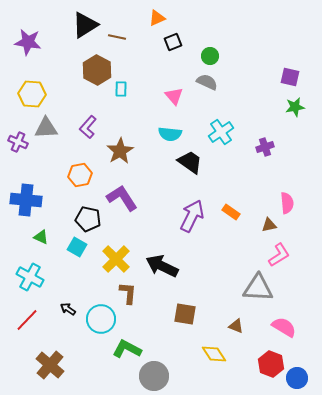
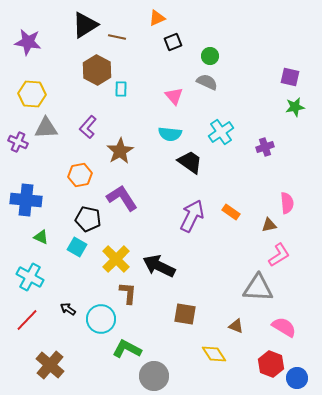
black arrow at (162, 266): moved 3 px left
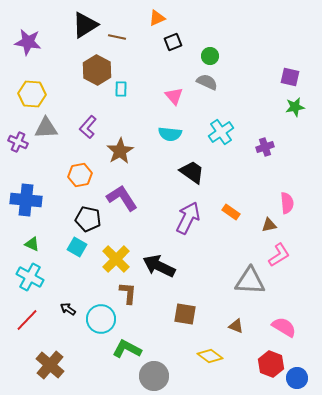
black trapezoid at (190, 162): moved 2 px right, 10 px down
purple arrow at (192, 216): moved 4 px left, 2 px down
green triangle at (41, 237): moved 9 px left, 7 px down
gray triangle at (258, 288): moved 8 px left, 7 px up
yellow diamond at (214, 354): moved 4 px left, 2 px down; rotated 20 degrees counterclockwise
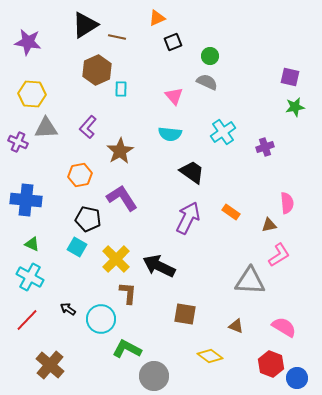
brown hexagon at (97, 70): rotated 8 degrees clockwise
cyan cross at (221, 132): moved 2 px right
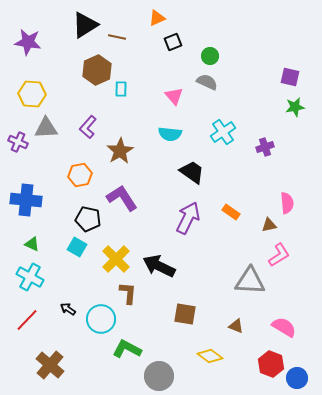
gray circle at (154, 376): moved 5 px right
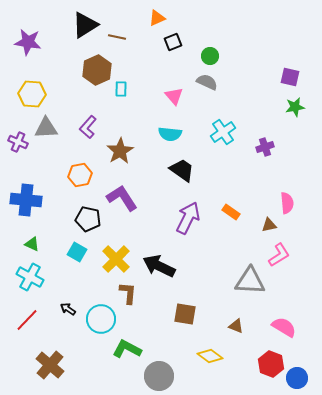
black trapezoid at (192, 172): moved 10 px left, 2 px up
cyan square at (77, 247): moved 5 px down
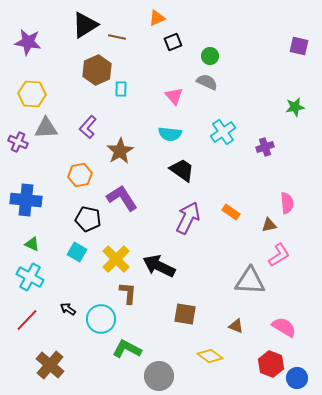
purple square at (290, 77): moved 9 px right, 31 px up
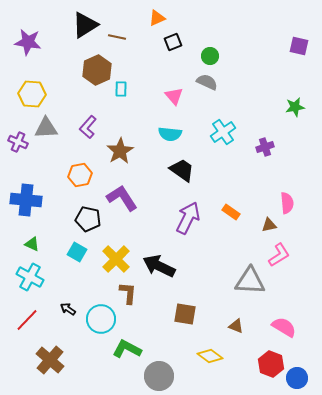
brown cross at (50, 365): moved 5 px up
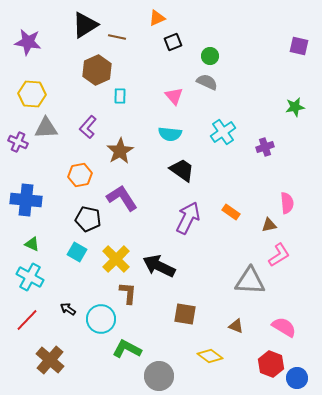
cyan rectangle at (121, 89): moved 1 px left, 7 px down
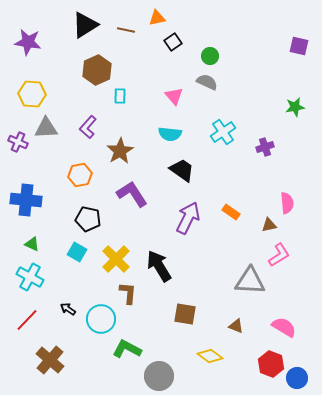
orange triangle at (157, 18): rotated 12 degrees clockwise
brown line at (117, 37): moved 9 px right, 7 px up
black square at (173, 42): rotated 12 degrees counterclockwise
purple L-shape at (122, 198): moved 10 px right, 4 px up
black arrow at (159, 266): rotated 32 degrees clockwise
